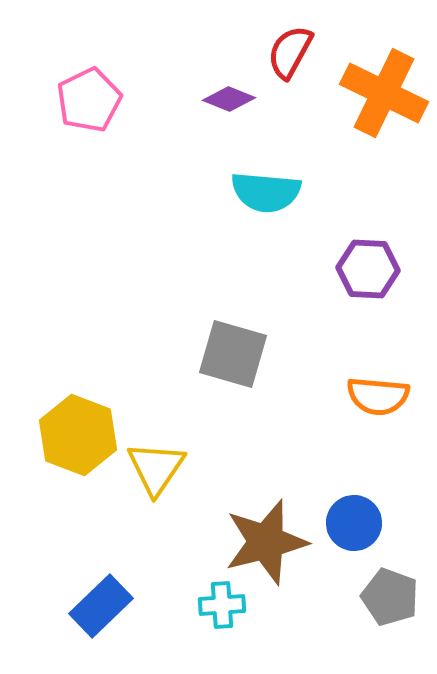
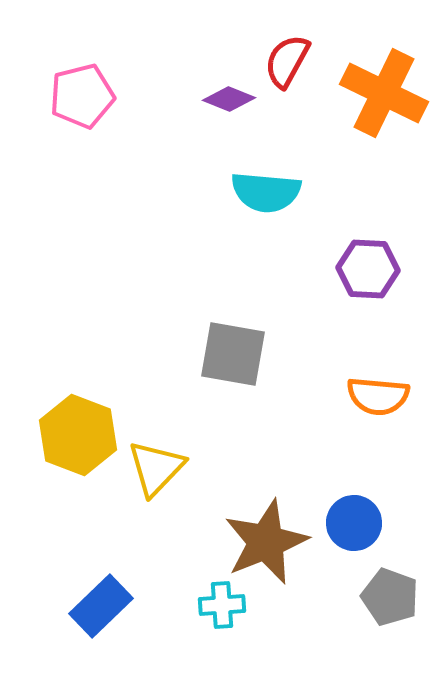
red semicircle: moved 3 px left, 9 px down
pink pentagon: moved 7 px left, 4 px up; rotated 12 degrees clockwise
gray square: rotated 6 degrees counterclockwise
yellow triangle: rotated 10 degrees clockwise
brown star: rotated 8 degrees counterclockwise
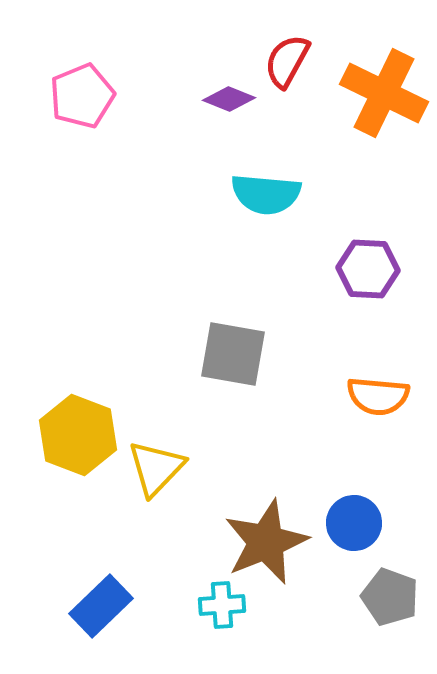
pink pentagon: rotated 8 degrees counterclockwise
cyan semicircle: moved 2 px down
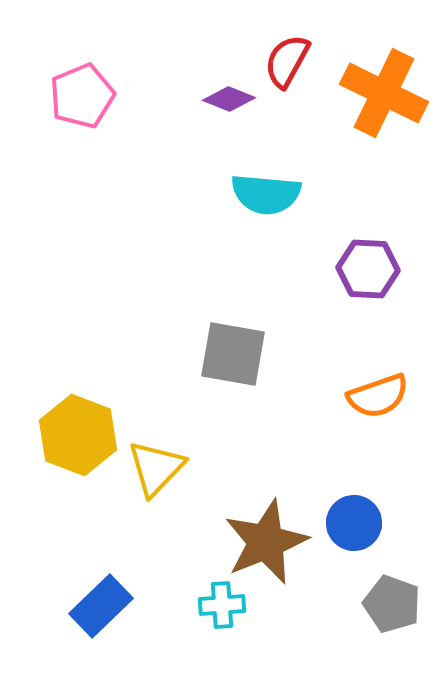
orange semicircle: rotated 24 degrees counterclockwise
gray pentagon: moved 2 px right, 7 px down
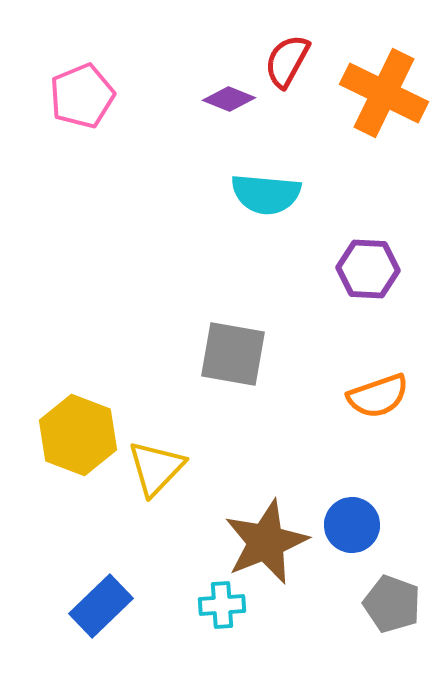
blue circle: moved 2 px left, 2 px down
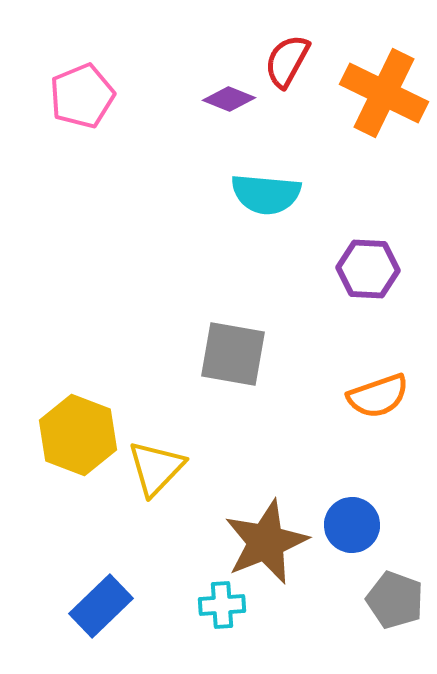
gray pentagon: moved 3 px right, 4 px up
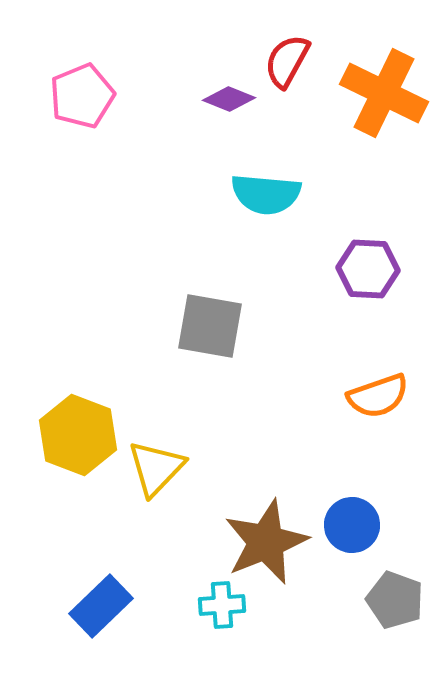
gray square: moved 23 px left, 28 px up
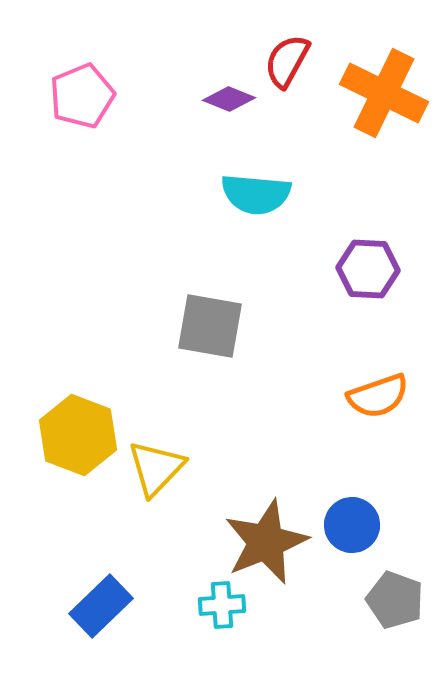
cyan semicircle: moved 10 px left
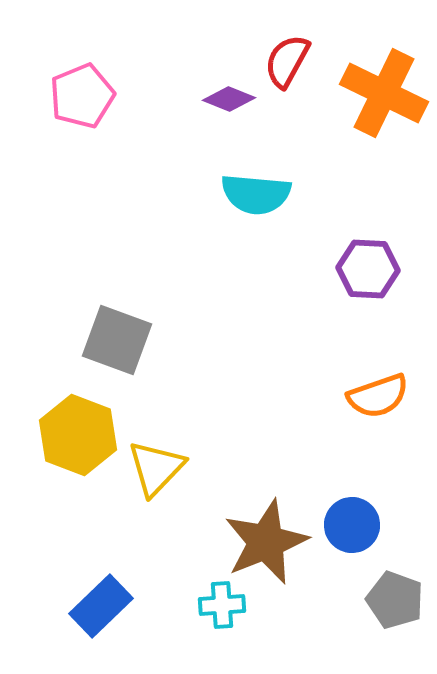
gray square: moved 93 px left, 14 px down; rotated 10 degrees clockwise
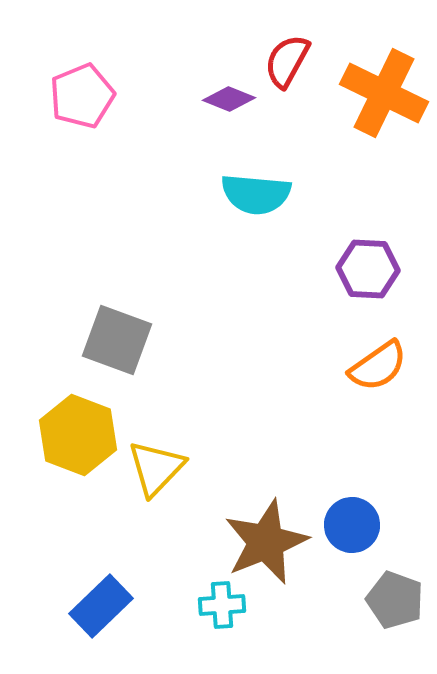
orange semicircle: moved 30 px up; rotated 16 degrees counterclockwise
